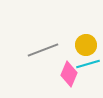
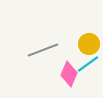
yellow circle: moved 3 px right, 1 px up
cyan line: rotated 20 degrees counterclockwise
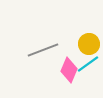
pink diamond: moved 4 px up
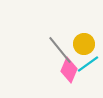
yellow circle: moved 5 px left
gray line: moved 17 px right; rotated 72 degrees clockwise
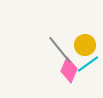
yellow circle: moved 1 px right, 1 px down
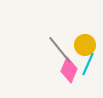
cyan line: rotated 30 degrees counterclockwise
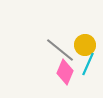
gray line: rotated 12 degrees counterclockwise
pink diamond: moved 4 px left, 2 px down
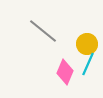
yellow circle: moved 2 px right, 1 px up
gray line: moved 17 px left, 19 px up
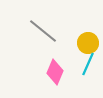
yellow circle: moved 1 px right, 1 px up
pink diamond: moved 10 px left
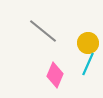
pink diamond: moved 3 px down
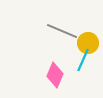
gray line: moved 19 px right; rotated 16 degrees counterclockwise
cyan line: moved 5 px left, 4 px up
